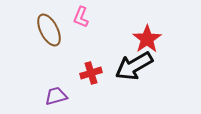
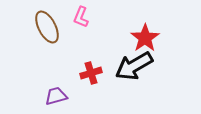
brown ellipse: moved 2 px left, 3 px up
red star: moved 2 px left, 1 px up
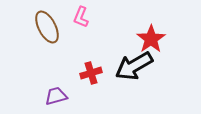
red star: moved 6 px right, 1 px down
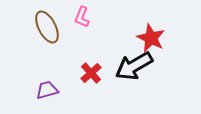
pink L-shape: moved 1 px right
red star: moved 1 px up; rotated 12 degrees counterclockwise
red cross: rotated 25 degrees counterclockwise
purple trapezoid: moved 9 px left, 6 px up
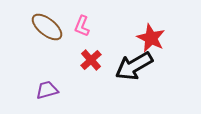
pink L-shape: moved 9 px down
brown ellipse: rotated 24 degrees counterclockwise
red cross: moved 13 px up
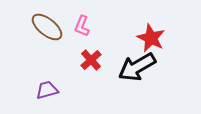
black arrow: moved 3 px right, 1 px down
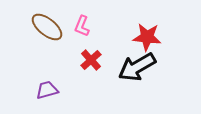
red star: moved 4 px left, 1 px up; rotated 20 degrees counterclockwise
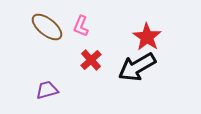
pink L-shape: moved 1 px left
red star: rotated 28 degrees clockwise
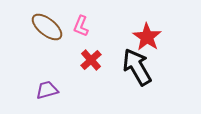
black arrow: rotated 90 degrees clockwise
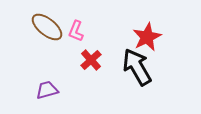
pink L-shape: moved 5 px left, 5 px down
red star: rotated 12 degrees clockwise
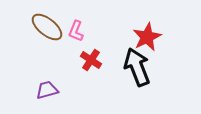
red cross: rotated 15 degrees counterclockwise
black arrow: rotated 9 degrees clockwise
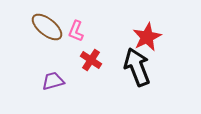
purple trapezoid: moved 6 px right, 9 px up
